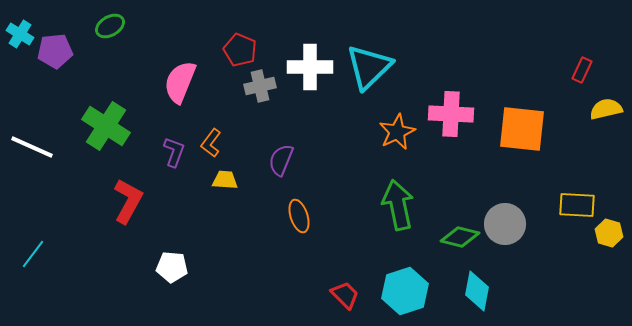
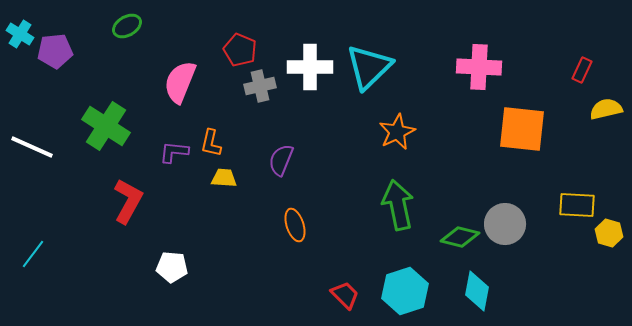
green ellipse: moved 17 px right
pink cross: moved 28 px right, 47 px up
orange L-shape: rotated 24 degrees counterclockwise
purple L-shape: rotated 104 degrees counterclockwise
yellow trapezoid: moved 1 px left, 2 px up
orange ellipse: moved 4 px left, 9 px down
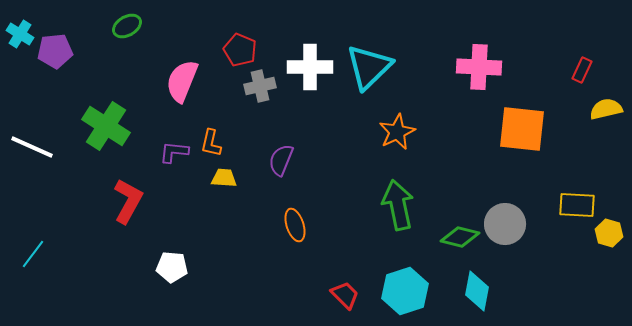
pink semicircle: moved 2 px right, 1 px up
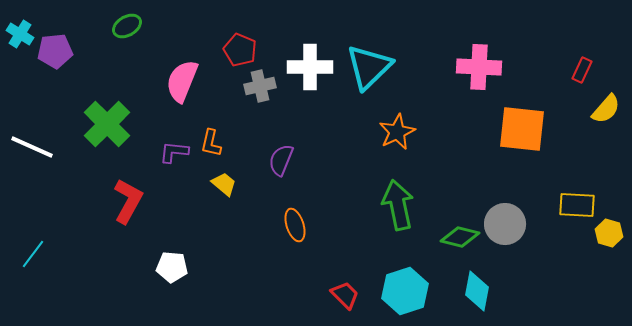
yellow semicircle: rotated 144 degrees clockwise
green cross: moved 1 px right, 2 px up; rotated 12 degrees clockwise
yellow trapezoid: moved 6 px down; rotated 36 degrees clockwise
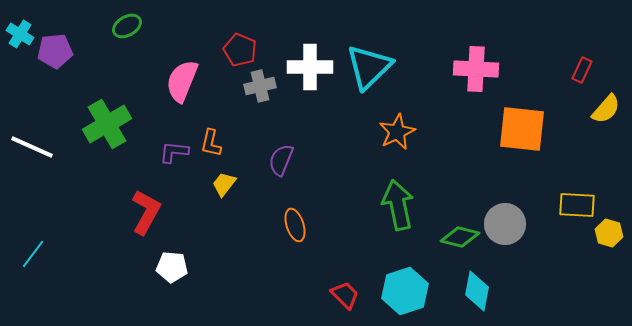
pink cross: moved 3 px left, 2 px down
green cross: rotated 15 degrees clockwise
yellow trapezoid: rotated 92 degrees counterclockwise
red L-shape: moved 18 px right, 11 px down
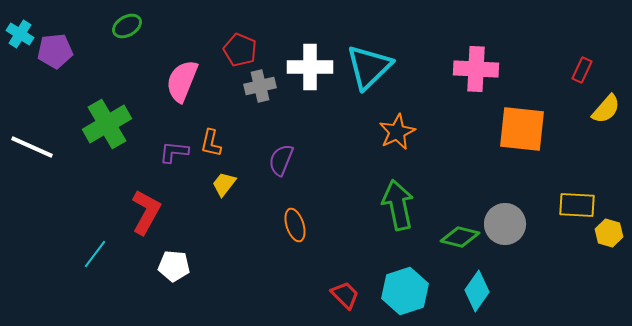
cyan line: moved 62 px right
white pentagon: moved 2 px right, 1 px up
cyan diamond: rotated 24 degrees clockwise
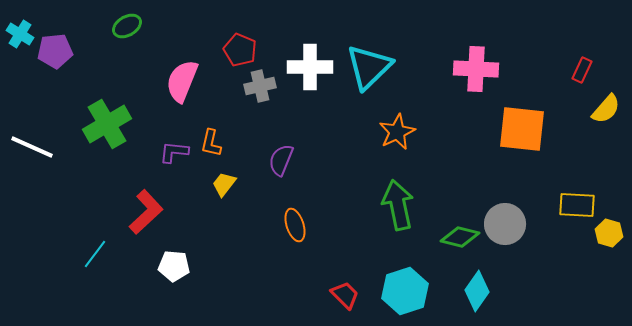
red L-shape: rotated 18 degrees clockwise
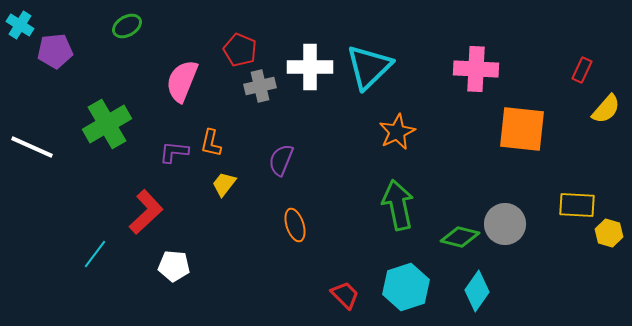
cyan cross: moved 9 px up
cyan hexagon: moved 1 px right, 4 px up
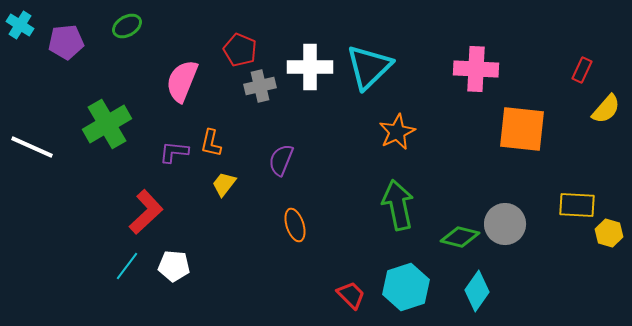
purple pentagon: moved 11 px right, 9 px up
cyan line: moved 32 px right, 12 px down
red trapezoid: moved 6 px right
